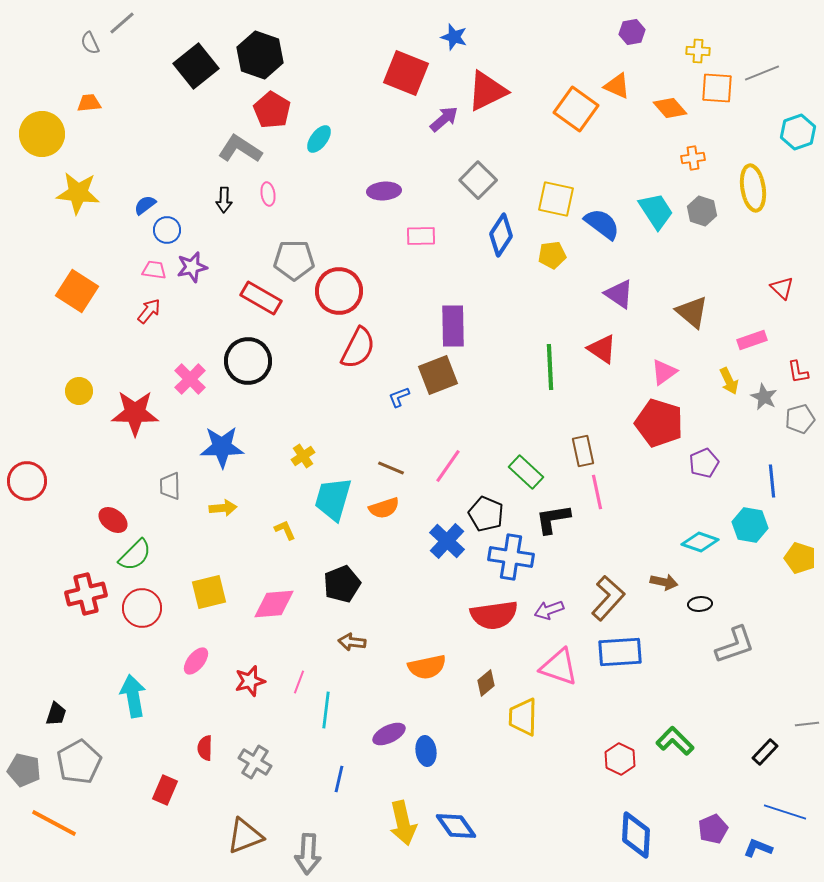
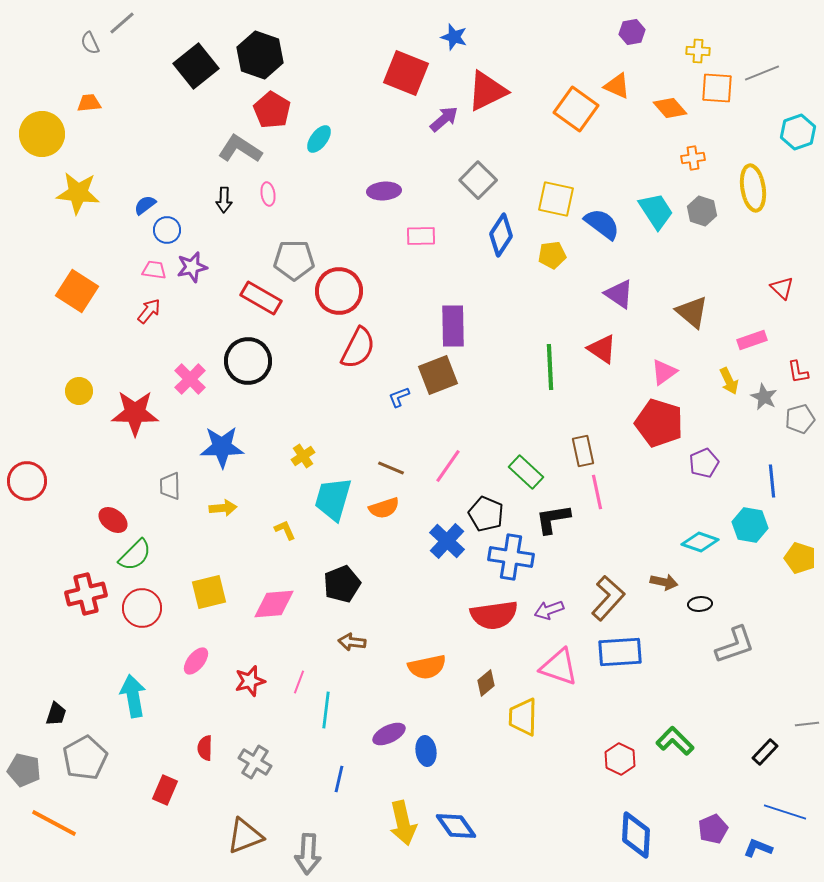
gray pentagon at (79, 762): moved 6 px right, 4 px up
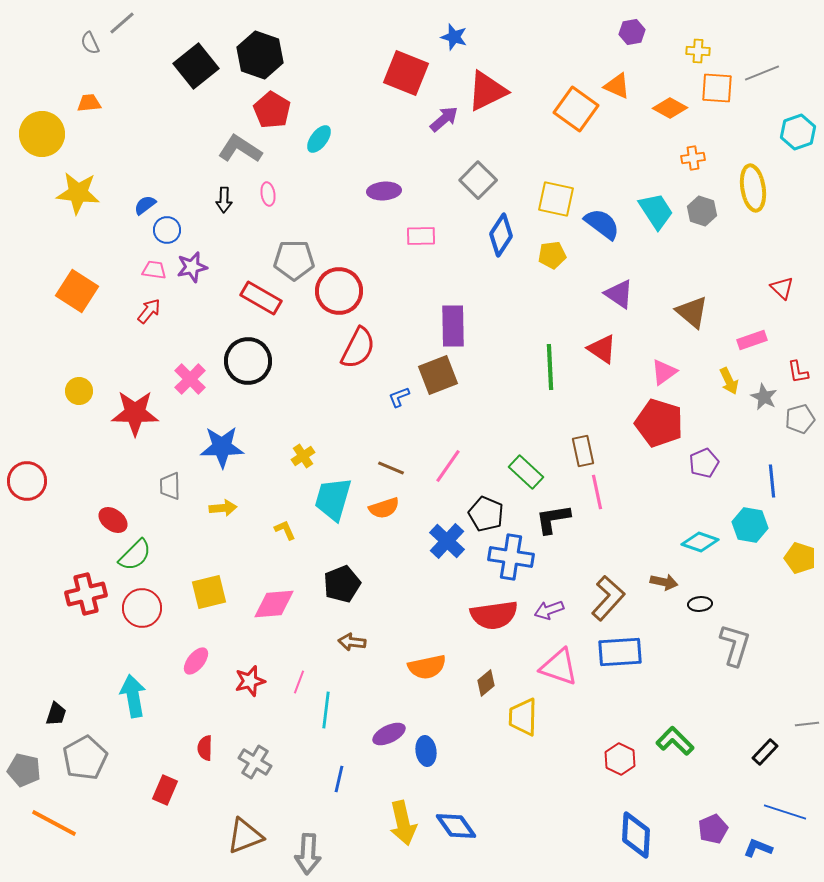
orange diamond at (670, 108): rotated 20 degrees counterclockwise
gray L-shape at (735, 645): rotated 54 degrees counterclockwise
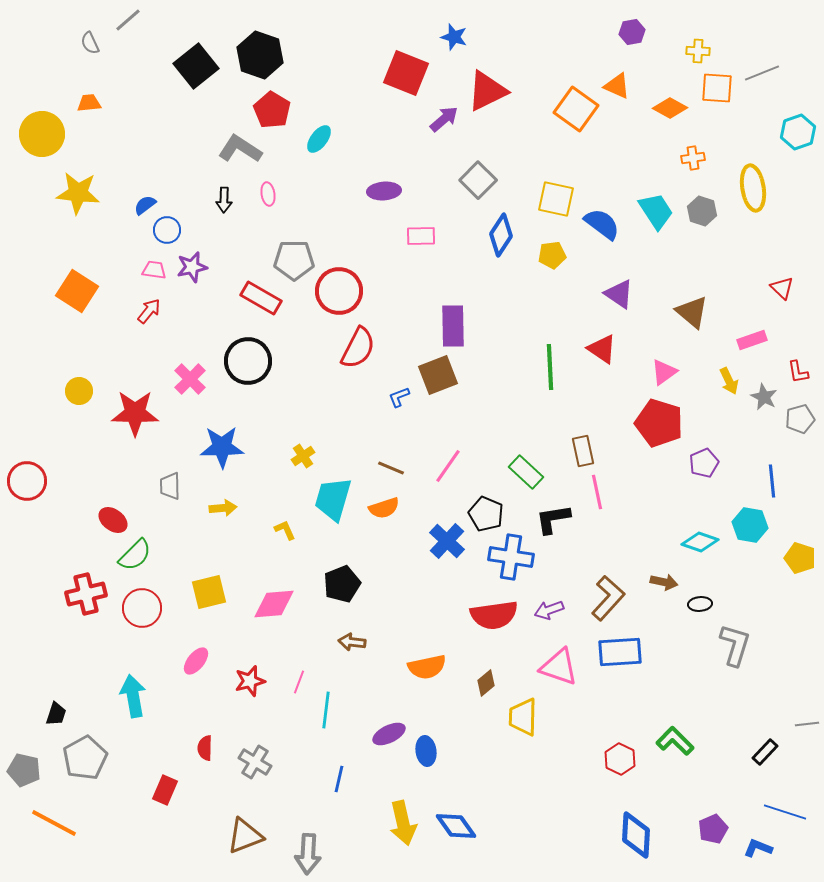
gray line at (122, 23): moved 6 px right, 3 px up
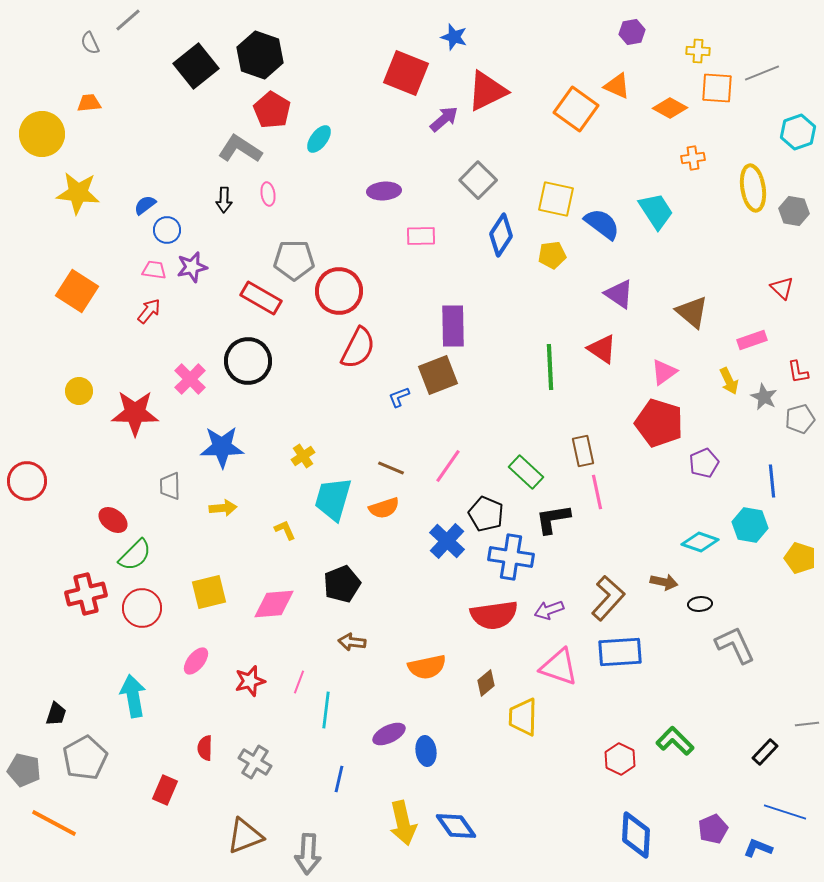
gray hexagon at (702, 211): moved 92 px right; rotated 8 degrees counterclockwise
gray L-shape at (735, 645): rotated 42 degrees counterclockwise
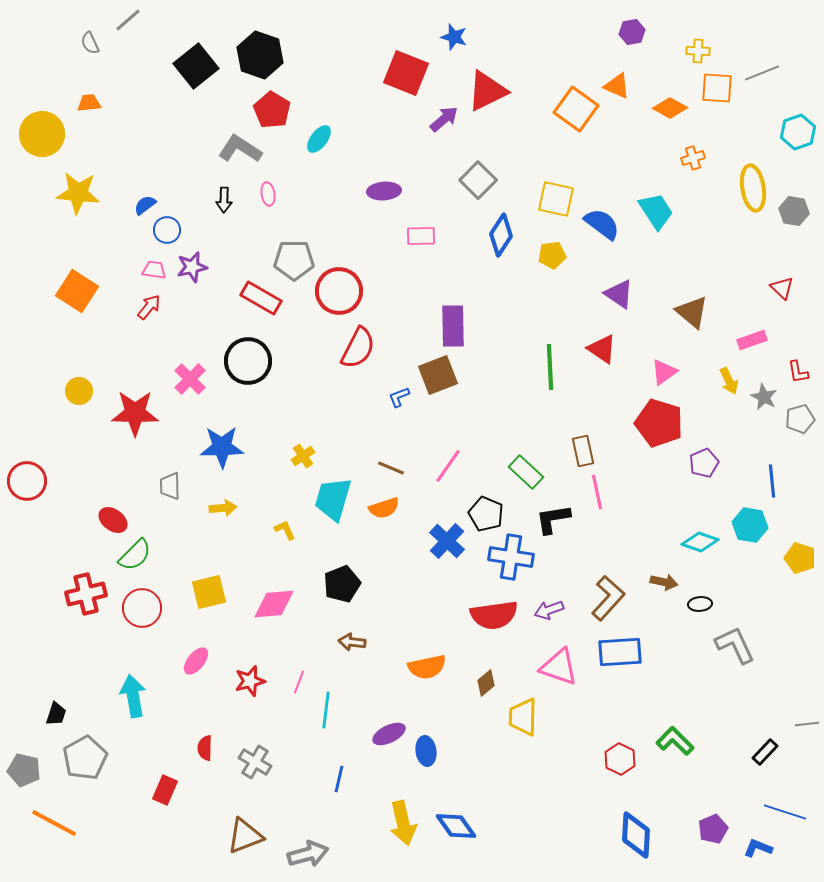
orange cross at (693, 158): rotated 10 degrees counterclockwise
red arrow at (149, 311): moved 4 px up
gray arrow at (308, 854): rotated 108 degrees counterclockwise
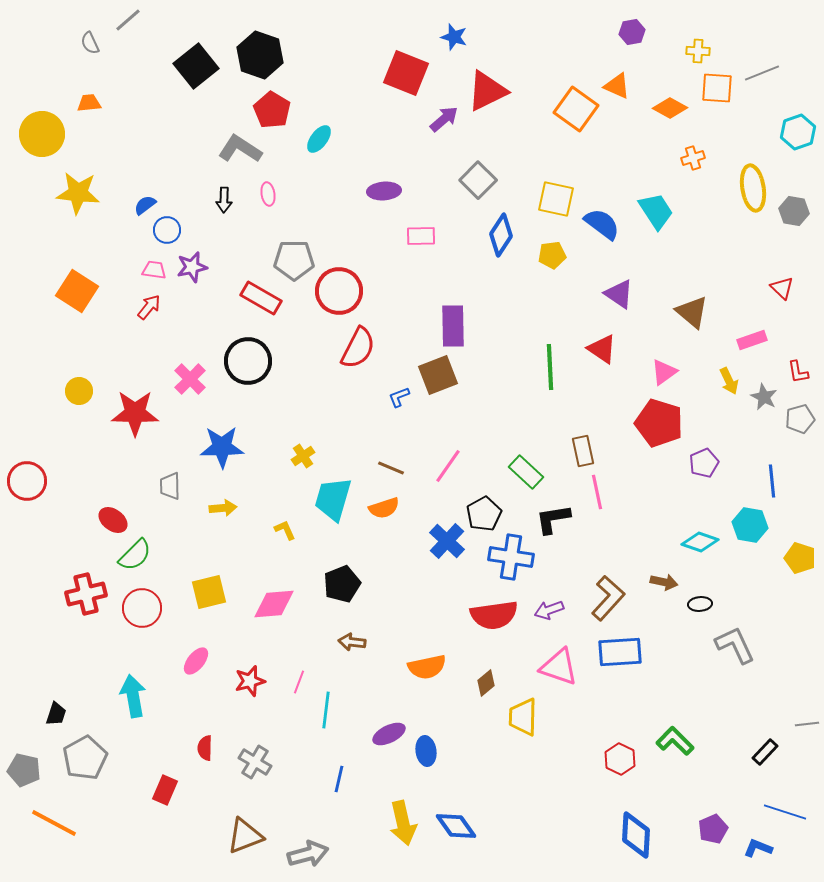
black pentagon at (486, 514): moved 2 px left; rotated 20 degrees clockwise
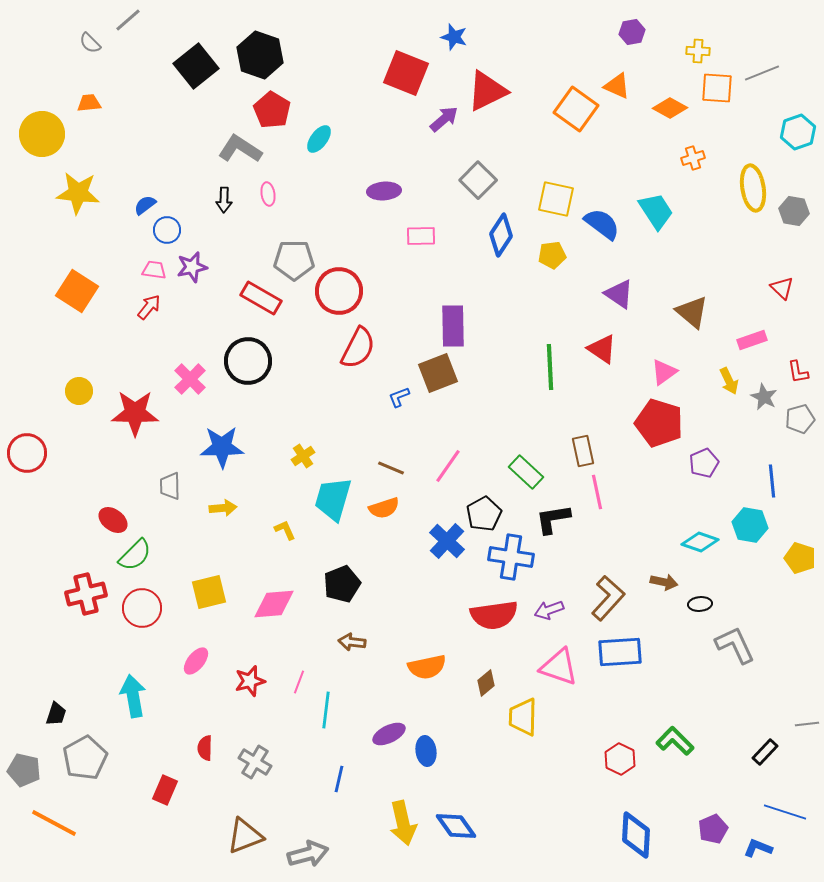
gray semicircle at (90, 43): rotated 20 degrees counterclockwise
brown square at (438, 375): moved 2 px up
red circle at (27, 481): moved 28 px up
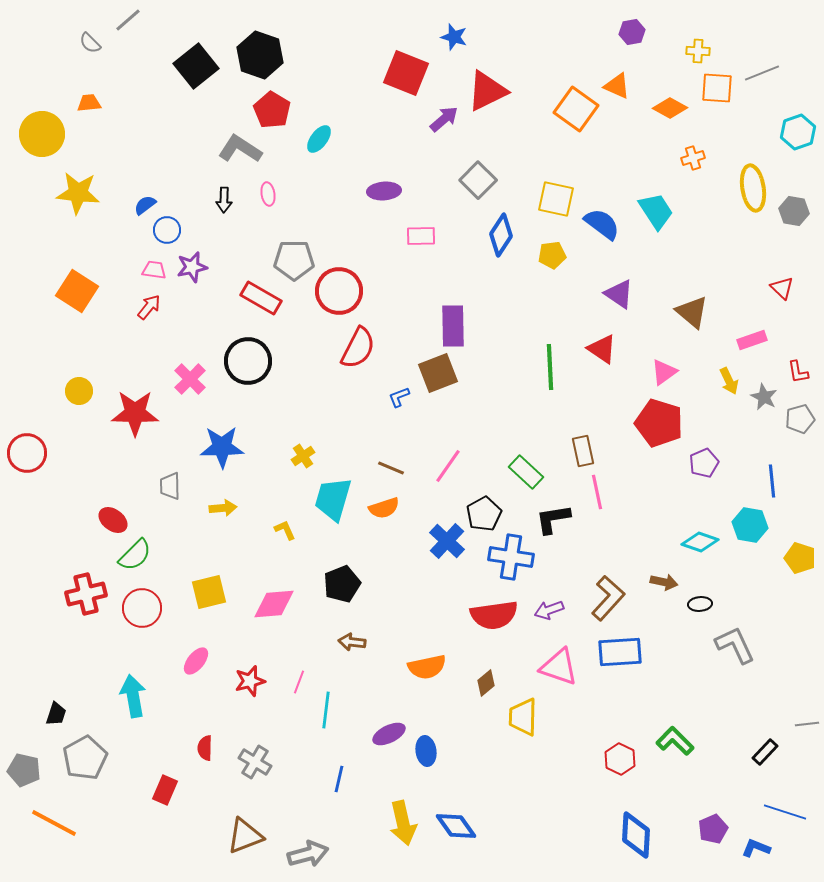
blue L-shape at (758, 848): moved 2 px left
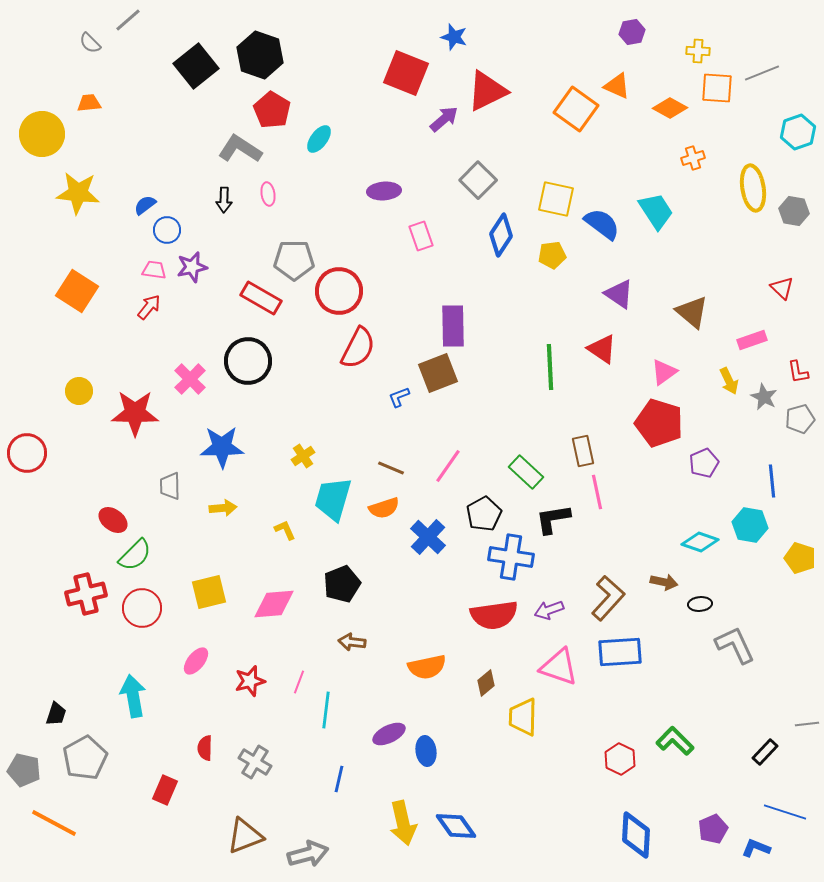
pink rectangle at (421, 236): rotated 72 degrees clockwise
blue cross at (447, 541): moved 19 px left, 4 px up
